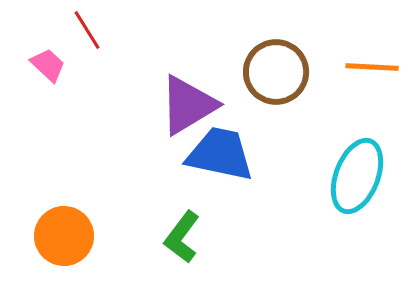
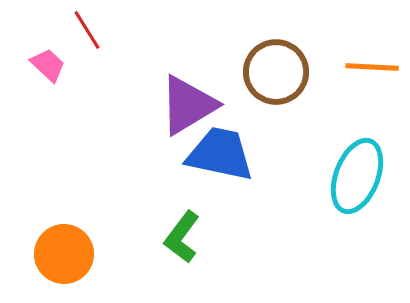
orange circle: moved 18 px down
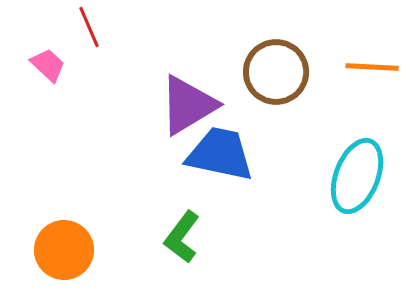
red line: moved 2 px right, 3 px up; rotated 9 degrees clockwise
orange circle: moved 4 px up
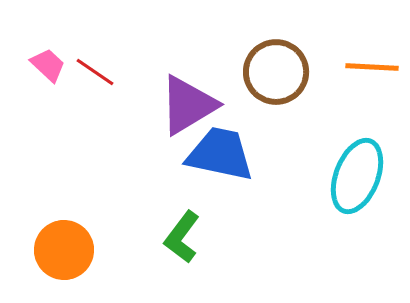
red line: moved 6 px right, 45 px down; rotated 33 degrees counterclockwise
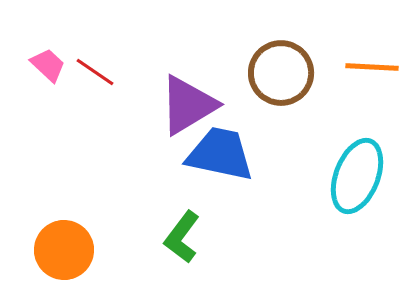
brown circle: moved 5 px right, 1 px down
